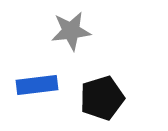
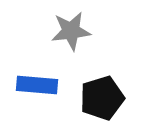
blue rectangle: rotated 12 degrees clockwise
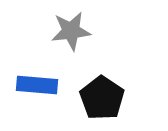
black pentagon: rotated 21 degrees counterclockwise
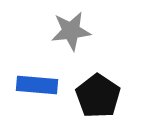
black pentagon: moved 4 px left, 2 px up
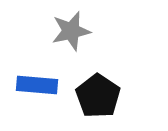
gray star: rotated 6 degrees counterclockwise
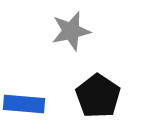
blue rectangle: moved 13 px left, 19 px down
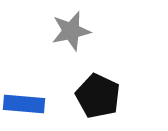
black pentagon: rotated 9 degrees counterclockwise
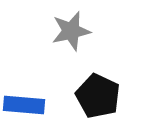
blue rectangle: moved 1 px down
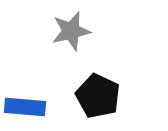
blue rectangle: moved 1 px right, 2 px down
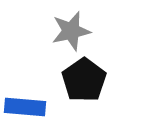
black pentagon: moved 14 px left, 16 px up; rotated 12 degrees clockwise
